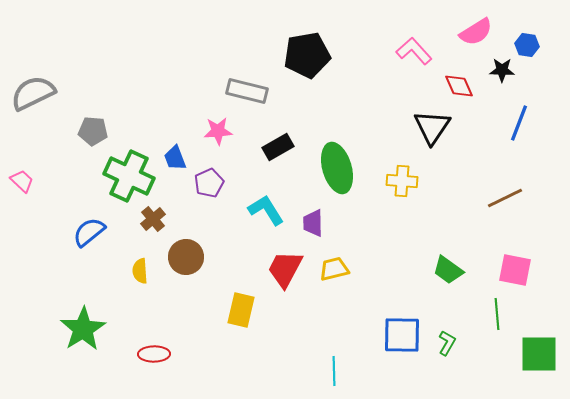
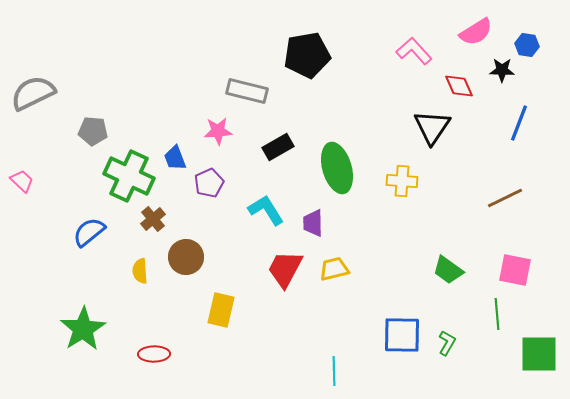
yellow rectangle: moved 20 px left
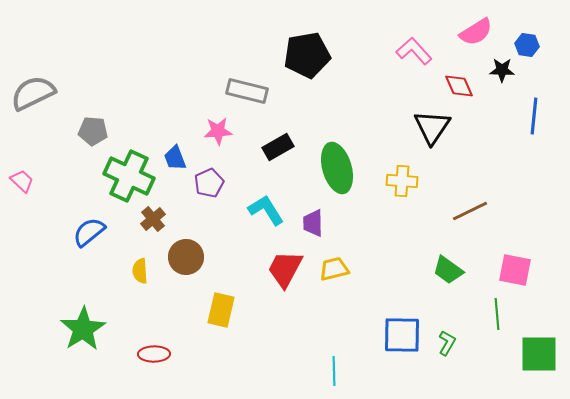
blue line: moved 15 px right, 7 px up; rotated 15 degrees counterclockwise
brown line: moved 35 px left, 13 px down
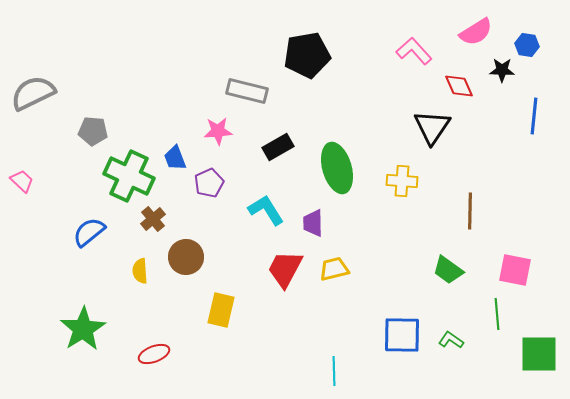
brown line: rotated 63 degrees counterclockwise
green L-shape: moved 4 px right, 3 px up; rotated 85 degrees counterclockwise
red ellipse: rotated 20 degrees counterclockwise
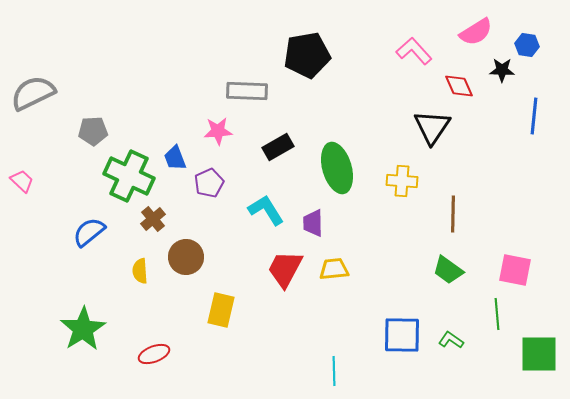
gray rectangle: rotated 12 degrees counterclockwise
gray pentagon: rotated 8 degrees counterclockwise
brown line: moved 17 px left, 3 px down
yellow trapezoid: rotated 8 degrees clockwise
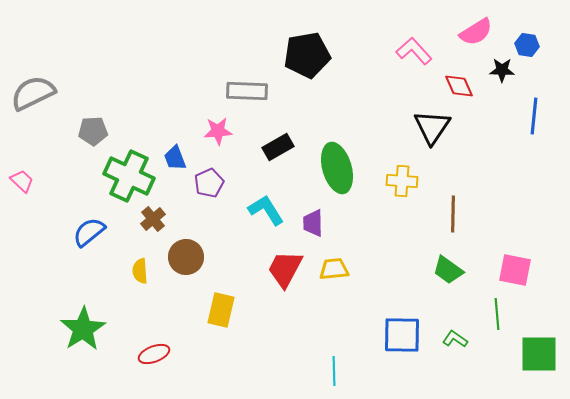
green L-shape: moved 4 px right, 1 px up
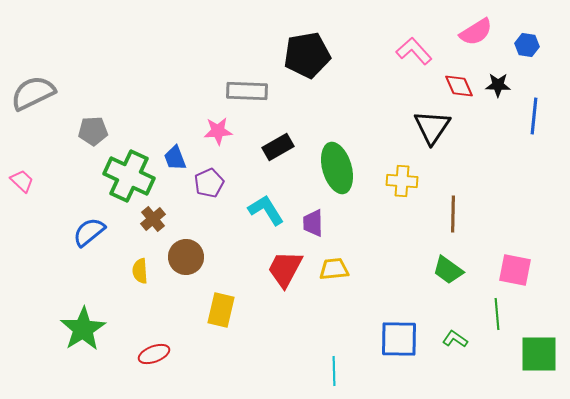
black star: moved 4 px left, 15 px down
blue square: moved 3 px left, 4 px down
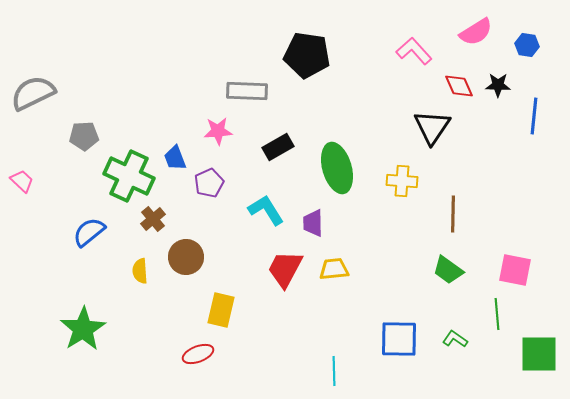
black pentagon: rotated 18 degrees clockwise
gray pentagon: moved 9 px left, 5 px down
red ellipse: moved 44 px right
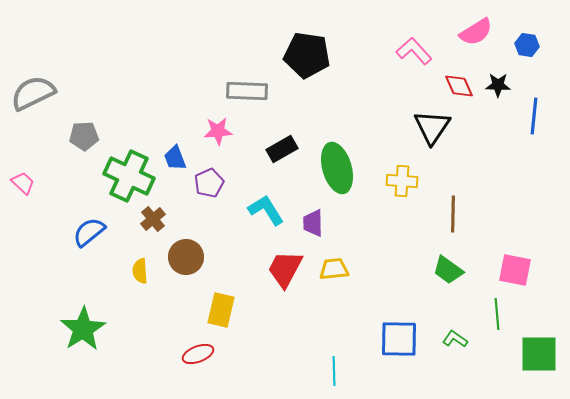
black rectangle: moved 4 px right, 2 px down
pink trapezoid: moved 1 px right, 2 px down
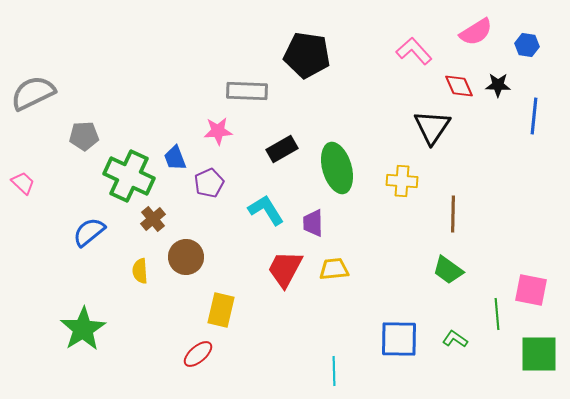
pink square: moved 16 px right, 20 px down
red ellipse: rotated 20 degrees counterclockwise
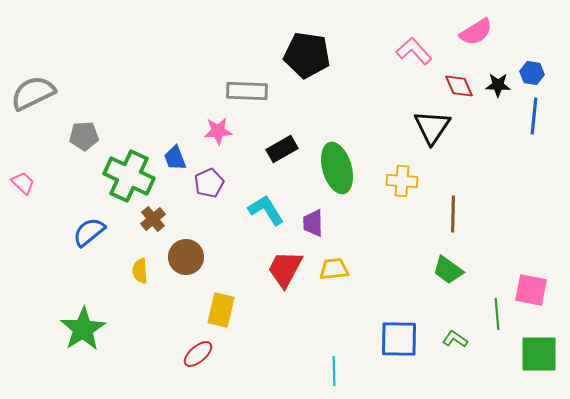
blue hexagon: moved 5 px right, 28 px down
